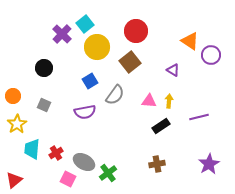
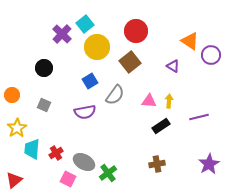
purple triangle: moved 4 px up
orange circle: moved 1 px left, 1 px up
yellow star: moved 4 px down
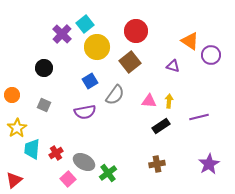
purple triangle: rotated 16 degrees counterclockwise
pink square: rotated 21 degrees clockwise
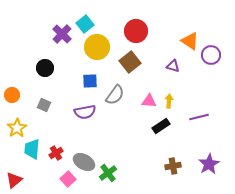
black circle: moved 1 px right
blue square: rotated 28 degrees clockwise
brown cross: moved 16 px right, 2 px down
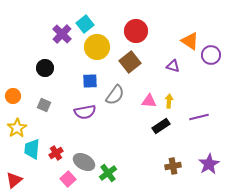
orange circle: moved 1 px right, 1 px down
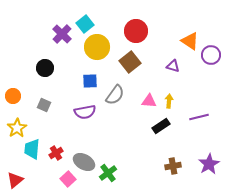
red triangle: moved 1 px right
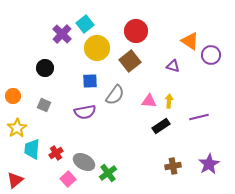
yellow circle: moved 1 px down
brown square: moved 1 px up
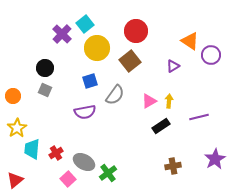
purple triangle: rotated 48 degrees counterclockwise
blue square: rotated 14 degrees counterclockwise
pink triangle: rotated 35 degrees counterclockwise
gray square: moved 1 px right, 15 px up
purple star: moved 6 px right, 5 px up
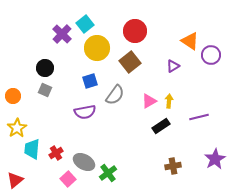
red circle: moved 1 px left
brown square: moved 1 px down
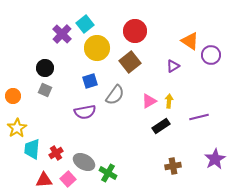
green cross: rotated 24 degrees counterclockwise
red triangle: moved 29 px right; rotated 36 degrees clockwise
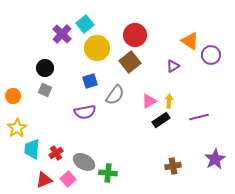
red circle: moved 4 px down
black rectangle: moved 6 px up
green cross: rotated 24 degrees counterclockwise
red triangle: rotated 18 degrees counterclockwise
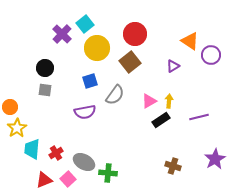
red circle: moved 1 px up
gray square: rotated 16 degrees counterclockwise
orange circle: moved 3 px left, 11 px down
brown cross: rotated 28 degrees clockwise
